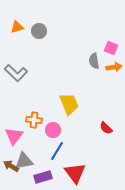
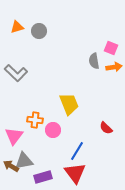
orange cross: moved 1 px right
blue line: moved 20 px right
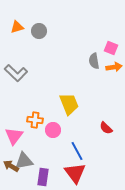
blue line: rotated 60 degrees counterclockwise
purple rectangle: rotated 66 degrees counterclockwise
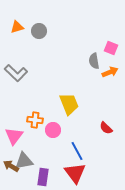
orange arrow: moved 4 px left, 5 px down; rotated 14 degrees counterclockwise
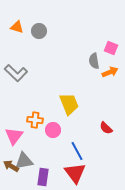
orange triangle: rotated 32 degrees clockwise
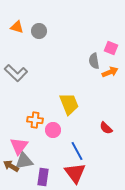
pink triangle: moved 5 px right, 10 px down
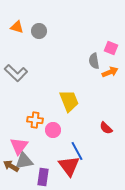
yellow trapezoid: moved 3 px up
red triangle: moved 6 px left, 7 px up
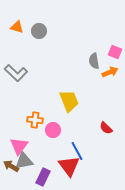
pink square: moved 4 px right, 4 px down
purple rectangle: rotated 18 degrees clockwise
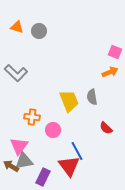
gray semicircle: moved 2 px left, 36 px down
orange cross: moved 3 px left, 3 px up
